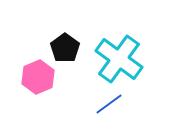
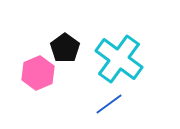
pink hexagon: moved 4 px up
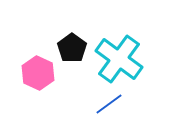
black pentagon: moved 7 px right
pink hexagon: rotated 12 degrees counterclockwise
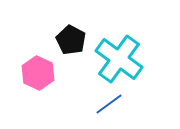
black pentagon: moved 1 px left, 8 px up; rotated 8 degrees counterclockwise
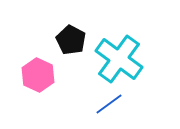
pink hexagon: moved 2 px down
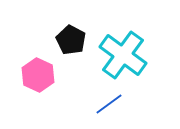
cyan cross: moved 4 px right, 4 px up
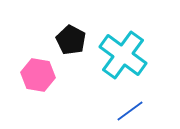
pink hexagon: rotated 16 degrees counterclockwise
blue line: moved 21 px right, 7 px down
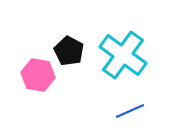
black pentagon: moved 2 px left, 11 px down
blue line: rotated 12 degrees clockwise
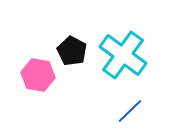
black pentagon: moved 3 px right
blue line: rotated 20 degrees counterclockwise
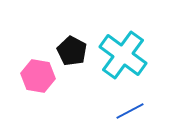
pink hexagon: moved 1 px down
blue line: rotated 16 degrees clockwise
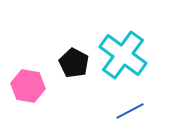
black pentagon: moved 2 px right, 12 px down
pink hexagon: moved 10 px left, 10 px down
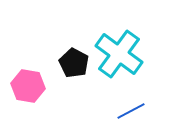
cyan cross: moved 4 px left, 1 px up
blue line: moved 1 px right
